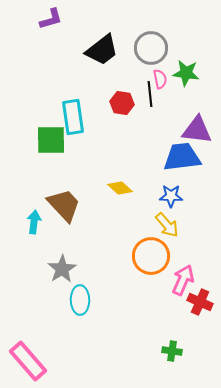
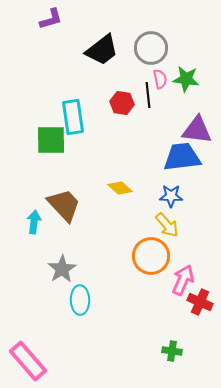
green star: moved 6 px down
black line: moved 2 px left, 1 px down
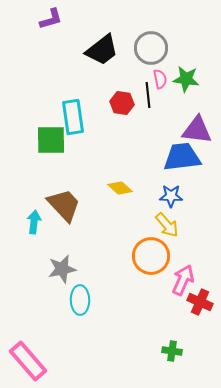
gray star: rotated 20 degrees clockwise
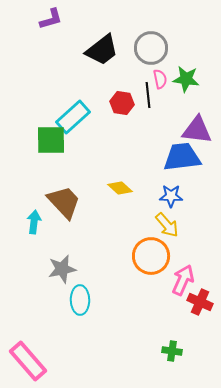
cyan rectangle: rotated 56 degrees clockwise
brown trapezoid: moved 3 px up
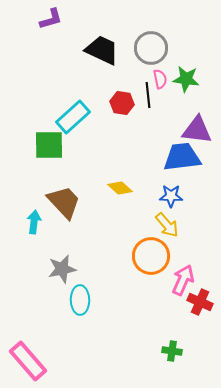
black trapezoid: rotated 117 degrees counterclockwise
green square: moved 2 px left, 5 px down
